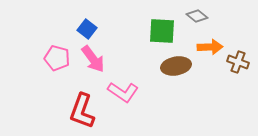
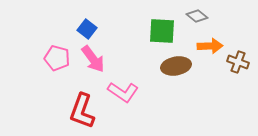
orange arrow: moved 1 px up
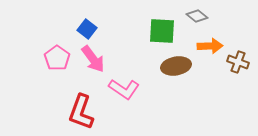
pink pentagon: rotated 20 degrees clockwise
pink L-shape: moved 1 px right, 3 px up
red L-shape: moved 1 px left, 1 px down
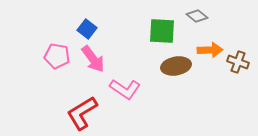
orange arrow: moved 4 px down
pink pentagon: moved 2 px up; rotated 25 degrees counterclockwise
pink L-shape: moved 1 px right
red L-shape: moved 1 px right, 1 px down; rotated 39 degrees clockwise
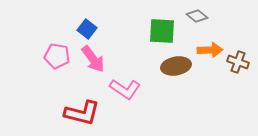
red L-shape: rotated 135 degrees counterclockwise
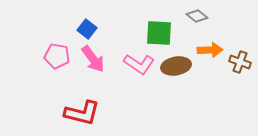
green square: moved 3 px left, 2 px down
brown cross: moved 2 px right
pink L-shape: moved 14 px right, 25 px up
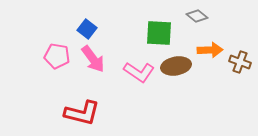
pink L-shape: moved 8 px down
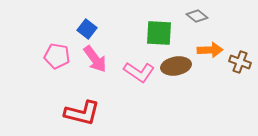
pink arrow: moved 2 px right
